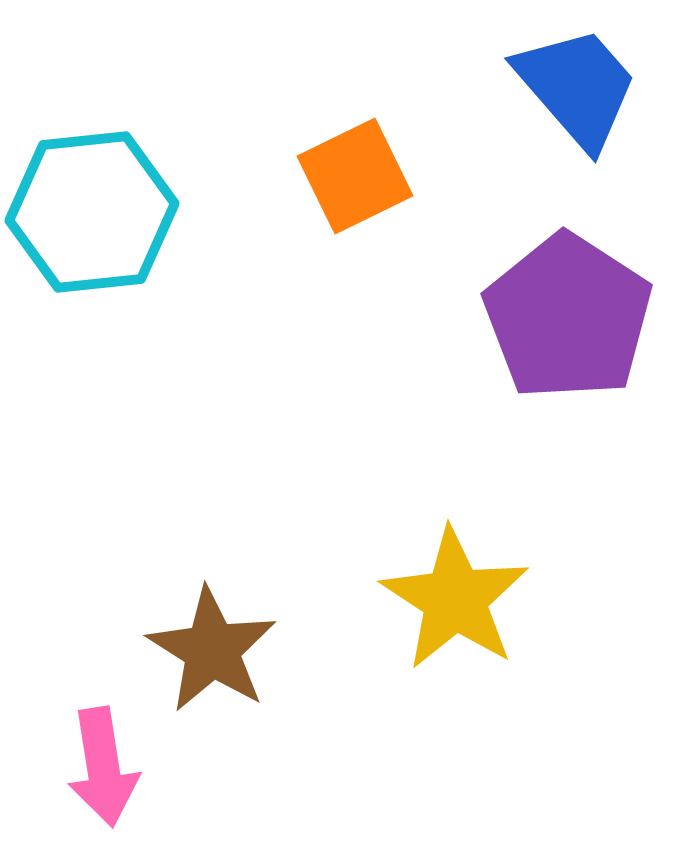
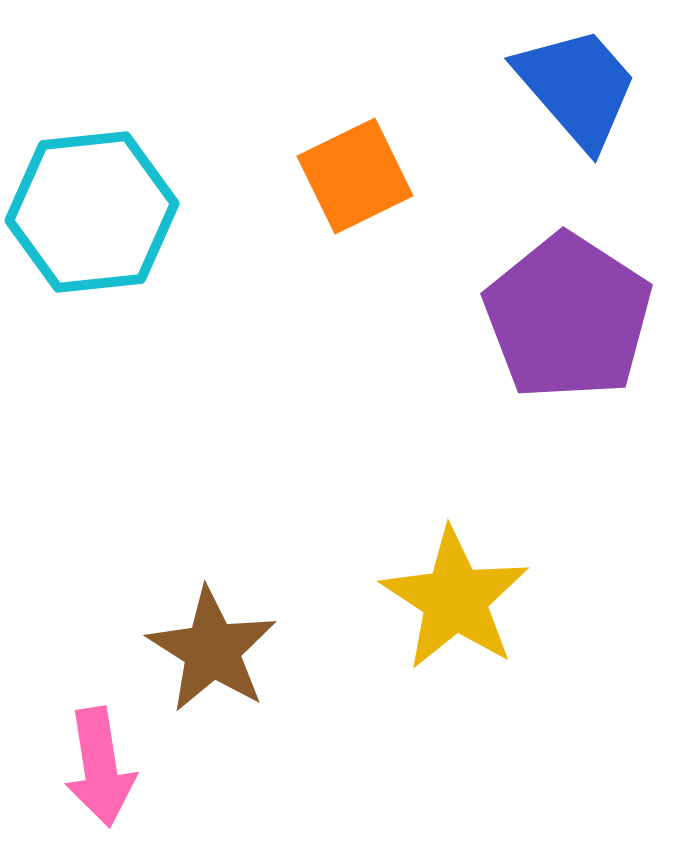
pink arrow: moved 3 px left
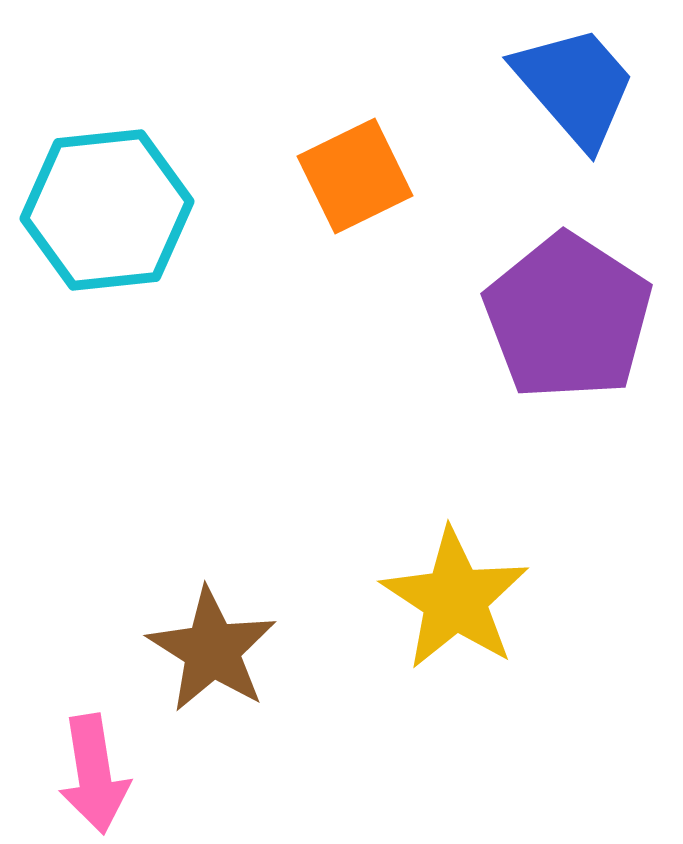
blue trapezoid: moved 2 px left, 1 px up
cyan hexagon: moved 15 px right, 2 px up
pink arrow: moved 6 px left, 7 px down
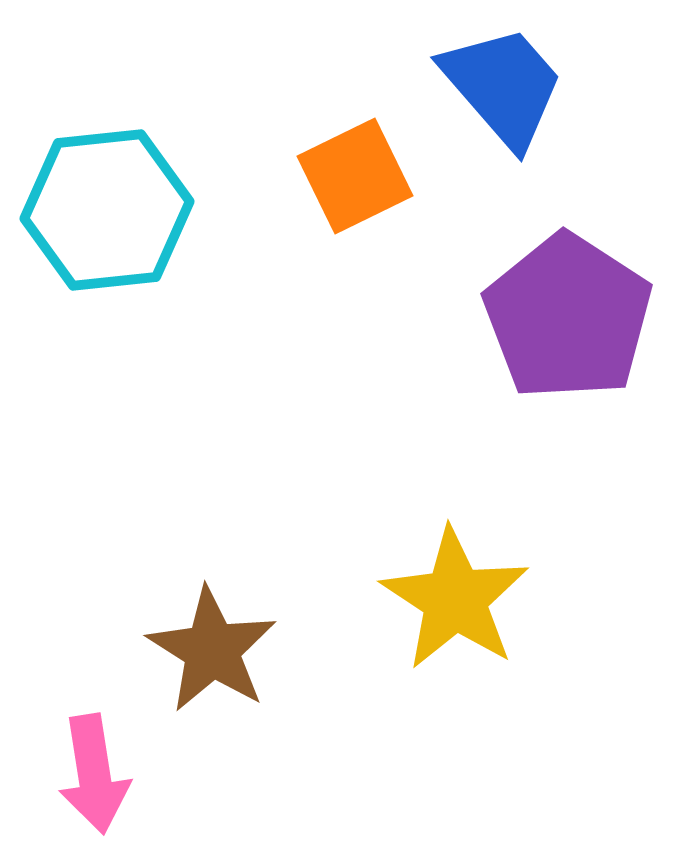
blue trapezoid: moved 72 px left
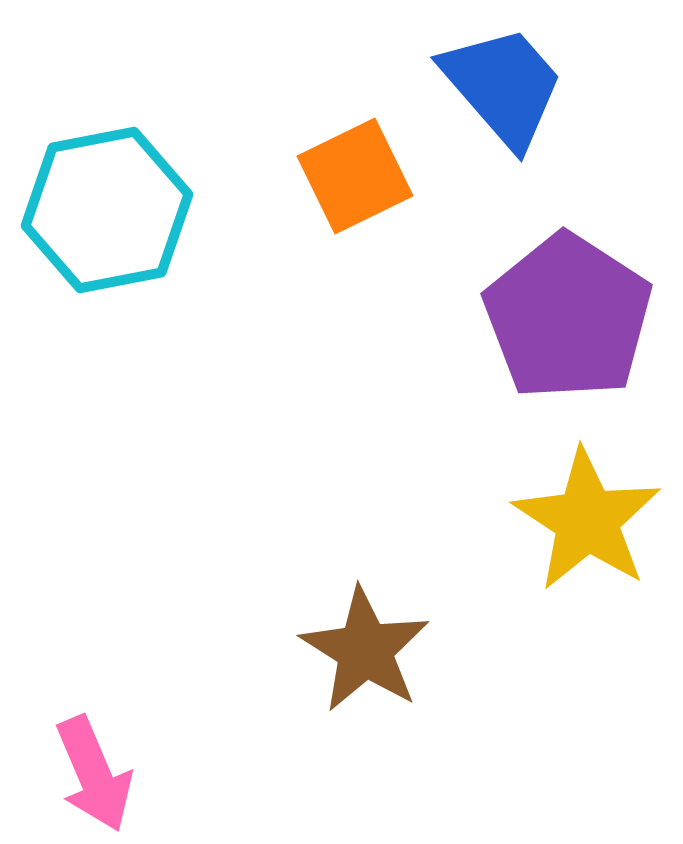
cyan hexagon: rotated 5 degrees counterclockwise
yellow star: moved 132 px right, 79 px up
brown star: moved 153 px right
pink arrow: rotated 14 degrees counterclockwise
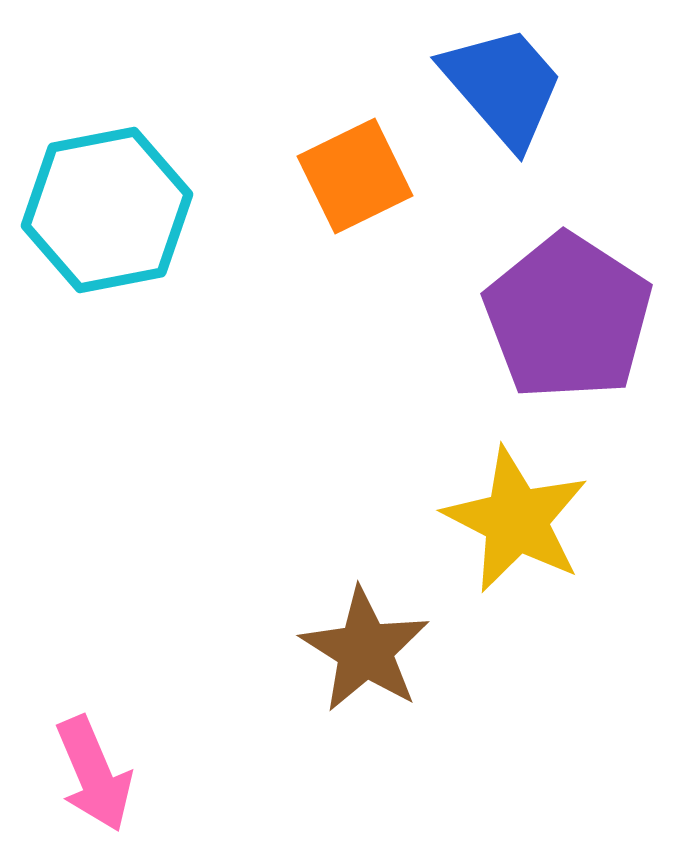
yellow star: moved 71 px left; rotated 6 degrees counterclockwise
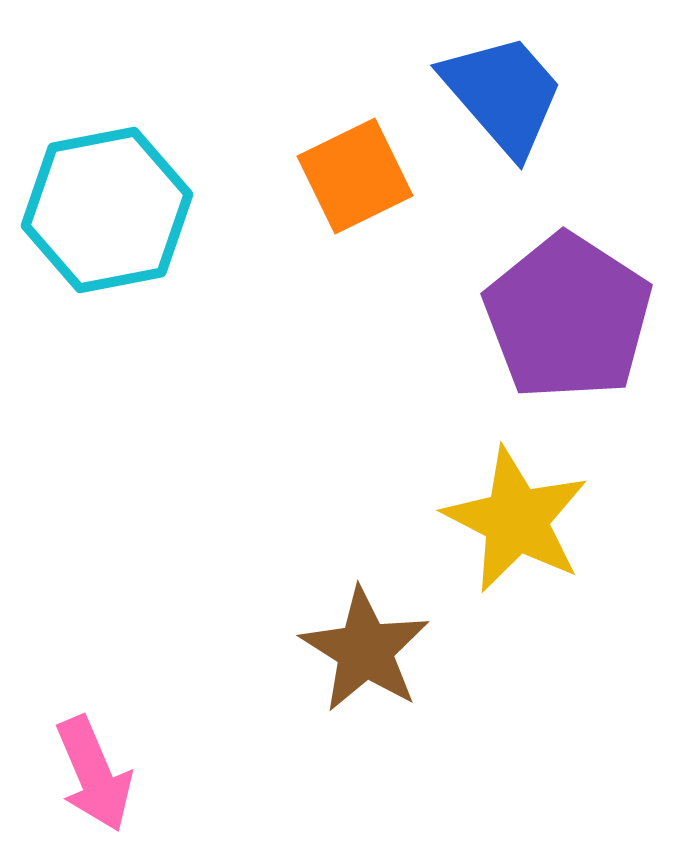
blue trapezoid: moved 8 px down
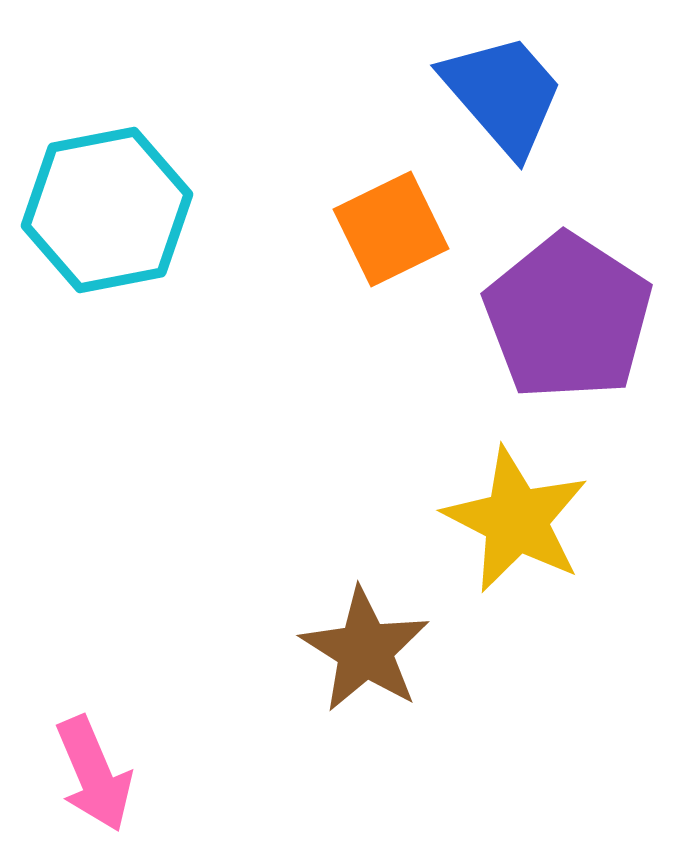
orange square: moved 36 px right, 53 px down
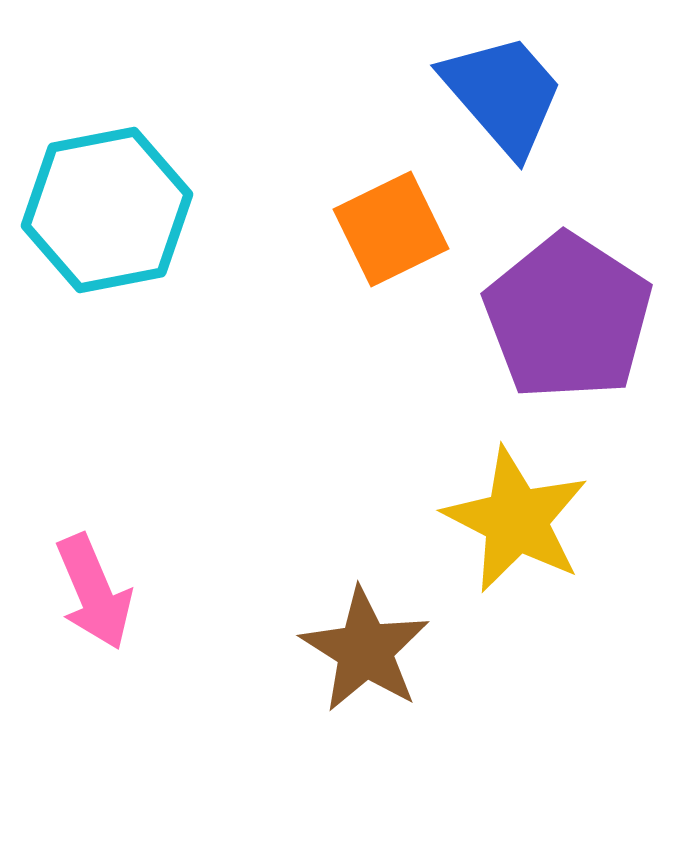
pink arrow: moved 182 px up
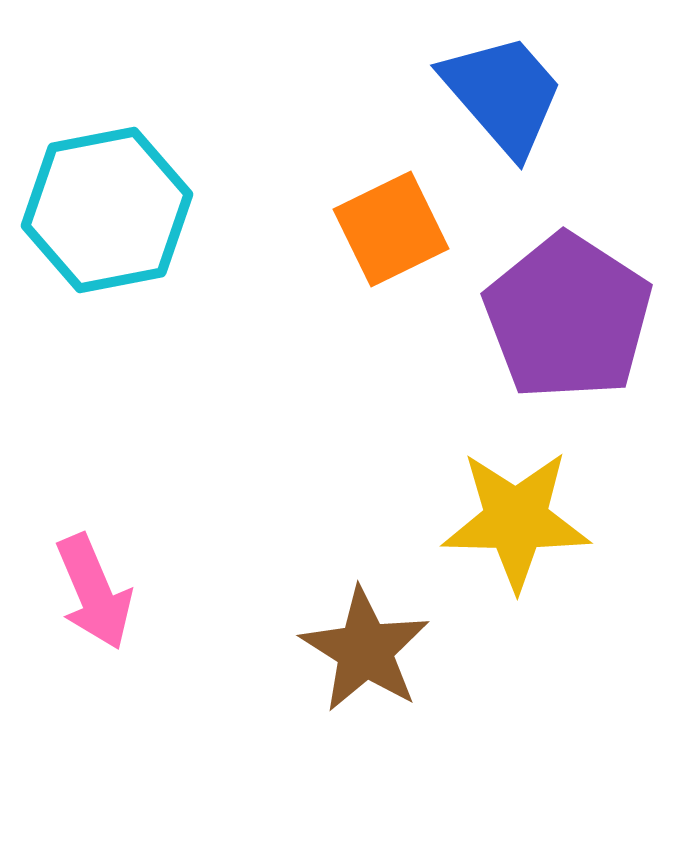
yellow star: rotated 26 degrees counterclockwise
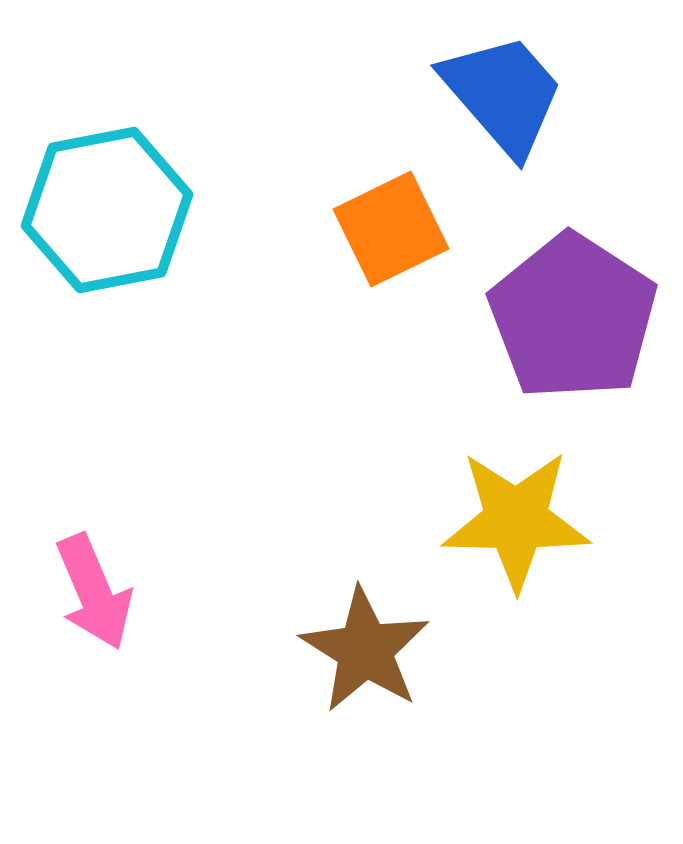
purple pentagon: moved 5 px right
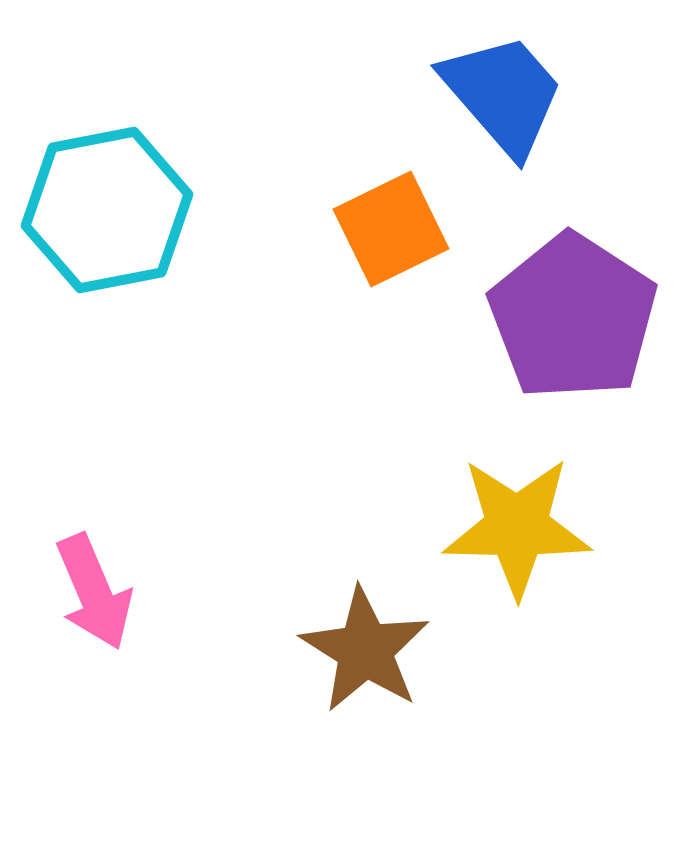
yellow star: moved 1 px right, 7 px down
